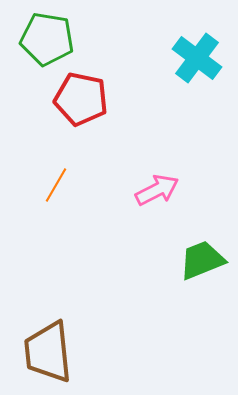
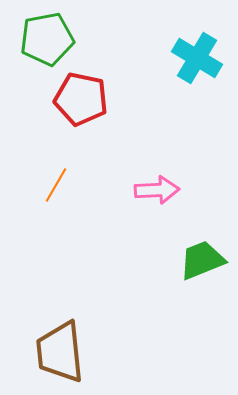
green pentagon: rotated 20 degrees counterclockwise
cyan cross: rotated 6 degrees counterclockwise
pink arrow: rotated 24 degrees clockwise
brown trapezoid: moved 12 px right
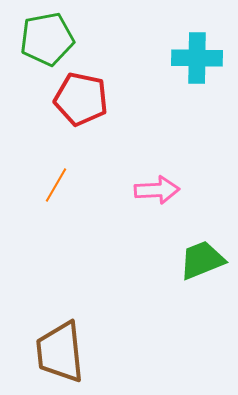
cyan cross: rotated 30 degrees counterclockwise
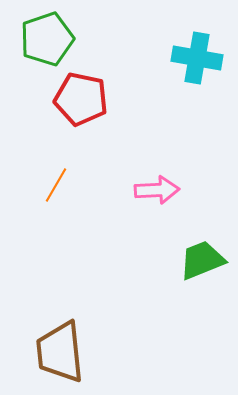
green pentagon: rotated 8 degrees counterclockwise
cyan cross: rotated 9 degrees clockwise
